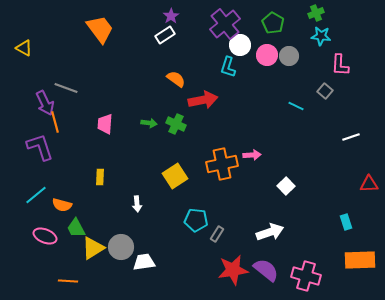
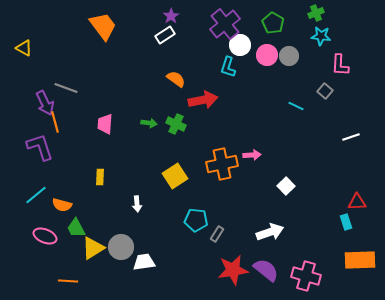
orange trapezoid at (100, 29): moved 3 px right, 3 px up
red triangle at (369, 184): moved 12 px left, 18 px down
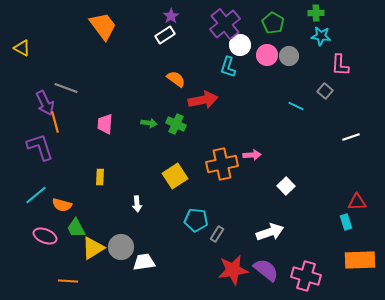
green cross at (316, 13): rotated 21 degrees clockwise
yellow triangle at (24, 48): moved 2 px left
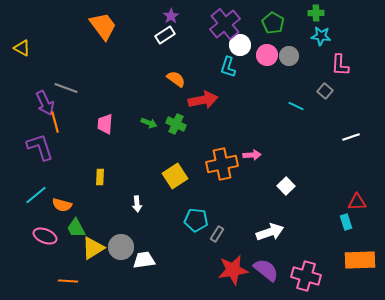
green arrow at (149, 123): rotated 14 degrees clockwise
white trapezoid at (144, 262): moved 2 px up
